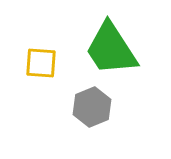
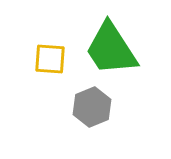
yellow square: moved 9 px right, 4 px up
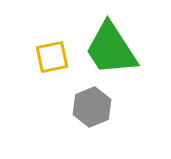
yellow square: moved 2 px right, 2 px up; rotated 16 degrees counterclockwise
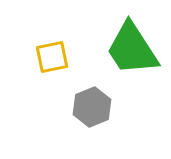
green trapezoid: moved 21 px right
